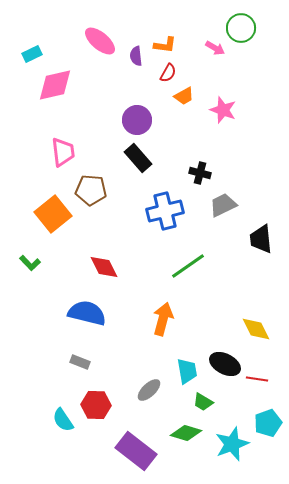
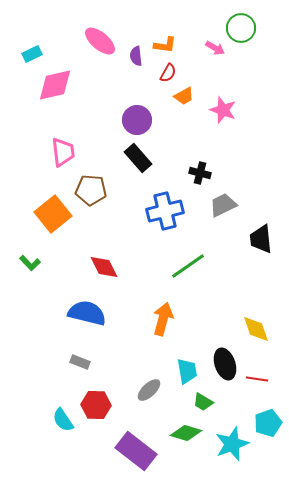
yellow diamond: rotated 8 degrees clockwise
black ellipse: rotated 44 degrees clockwise
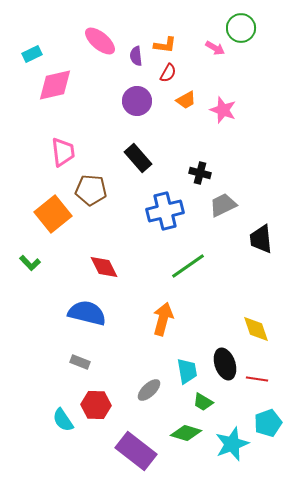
orange trapezoid: moved 2 px right, 4 px down
purple circle: moved 19 px up
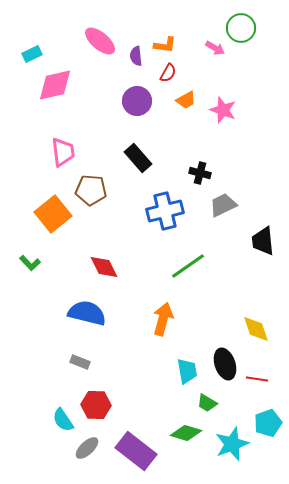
black trapezoid: moved 2 px right, 2 px down
gray ellipse: moved 62 px left, 58 px down
green trapezoid: moved 4 px right, 1 px down
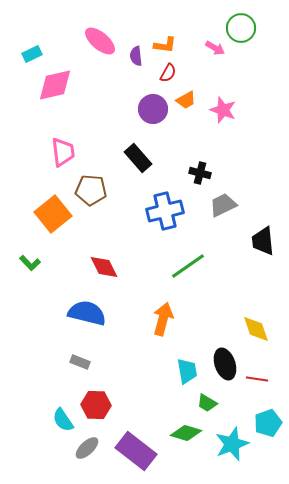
purple circle: moved 16 px right, 8 px down
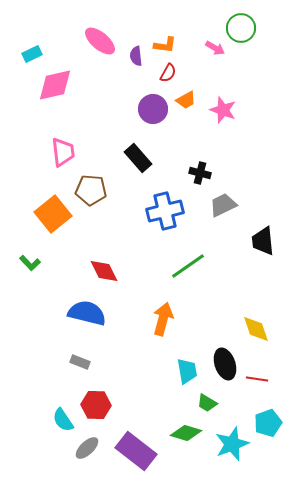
red diamond: moved 4 px down
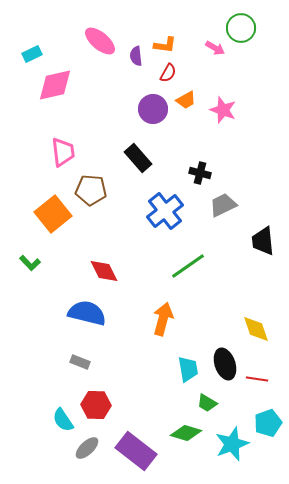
blue cross: rotated 24 degrees counterclockwise
cyan trapezoid: moved 1 px right, 2 px up
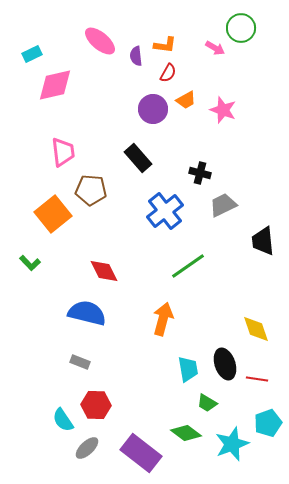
green diamond: rotated 20 degrees clockwise
purple rectangle: moved 5 px right, 2 px down
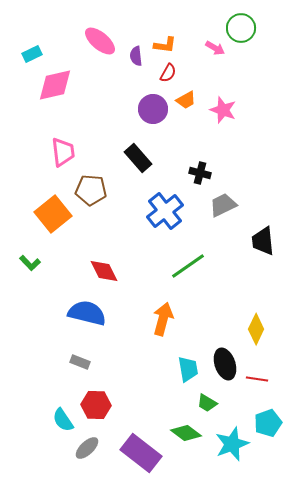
yellow diamond: rotated 44 degrees clockwise
